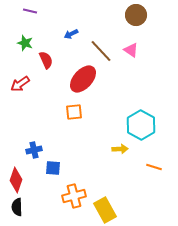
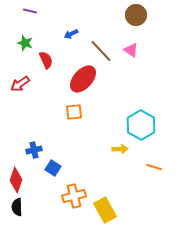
blue square: rotated 28 degrees clockwise
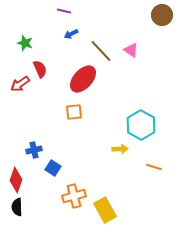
purple line: moved 34 px right
brown circle: moved 26 px right
red semicircle: moved 6 px left, 9 px down
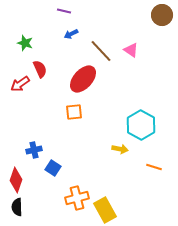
yellow arrow: rotated 14 degrees clockwise
orange cross: moved 3 px right, 2 px down
